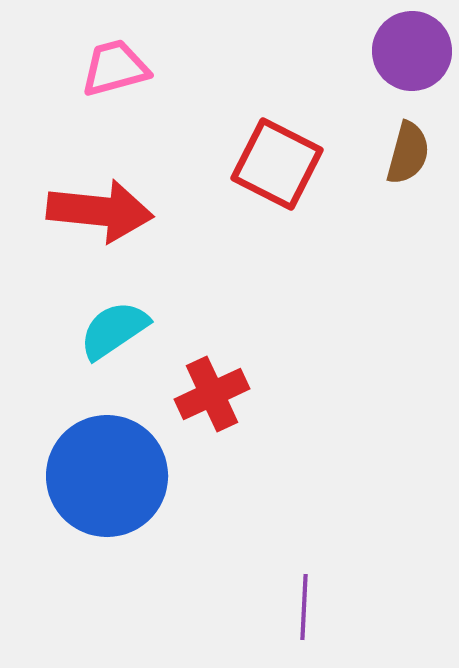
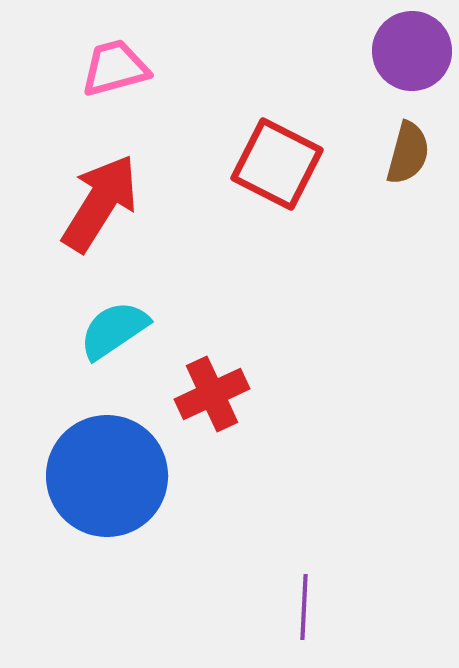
red arrow: moved 8 px up; rotated 64 degrees counterclockwise
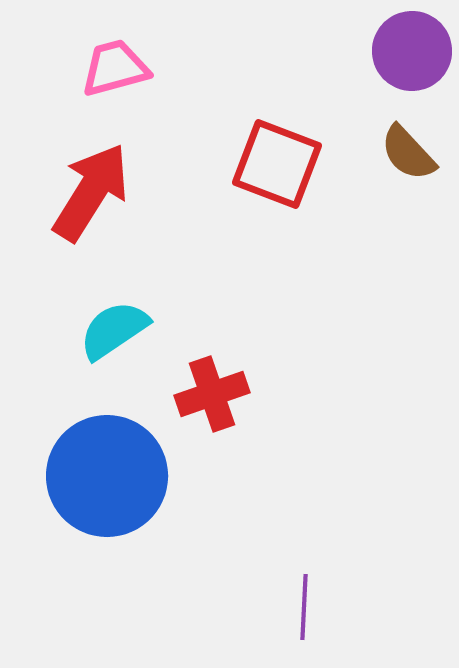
brown semicircle: rotated 122 degrees clockwise
red square: rotated 6 degrees counterclockwise
red arrow: moved 9 px left, 11 px up
red cross: rotated 6 degrees clockwise
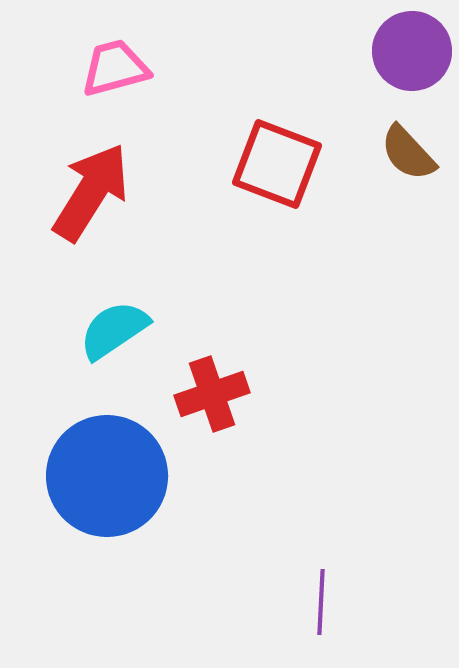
purple line: moved 17 px right, 5 px up
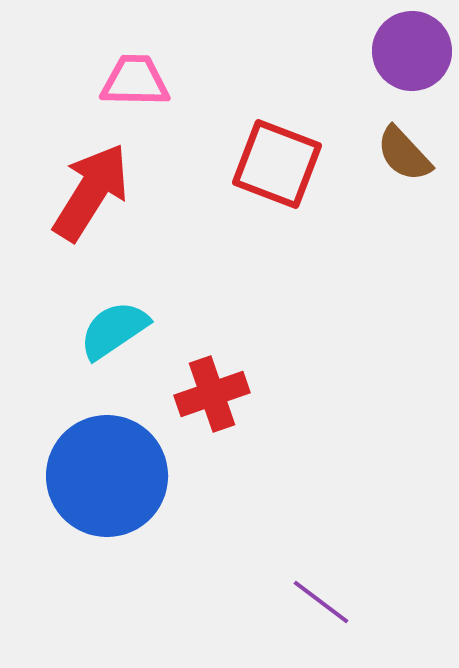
pink trapezoid: moved 20 px right, 13 px down; rotated 16 degrees clockwise
brown semicircle: moved 4 px left, 1 px down
purple line: rotated 56 degrees counterclockwise
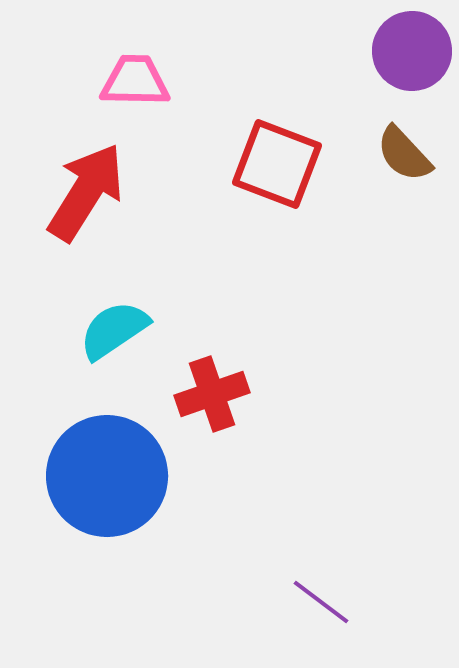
red arrow: moved 5 px left
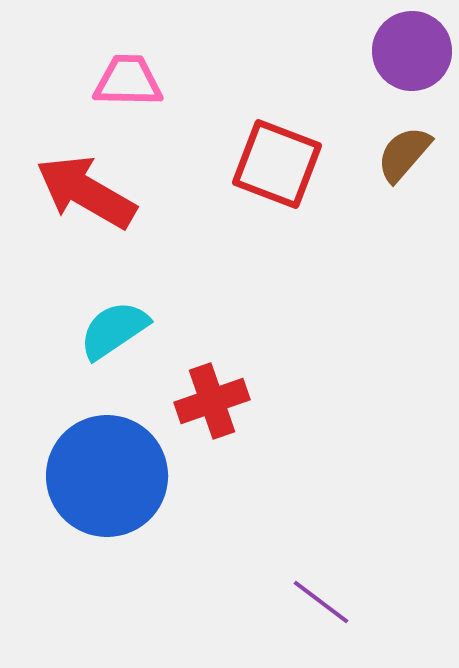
pink trapezoid: moved 7 px left
brown semicircle: rotated 84 degrees clockwise
red arrow: rotated 92 degrees counterclockwise
red cross: moved 7 px down
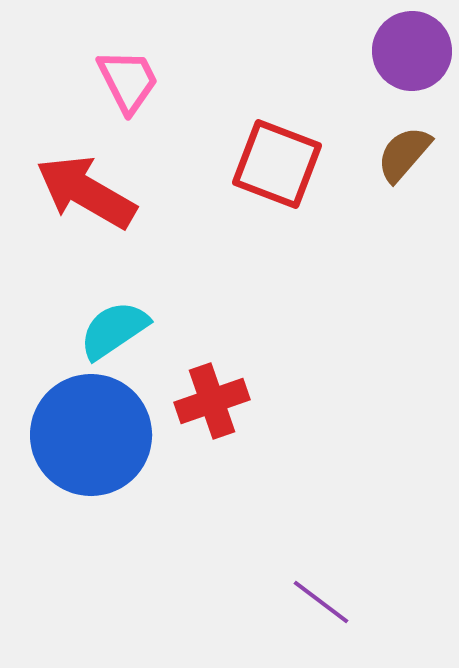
pink trapezoid: rotated 62 degrees clockwise
blue circle: moved 16 px left, 41 px up
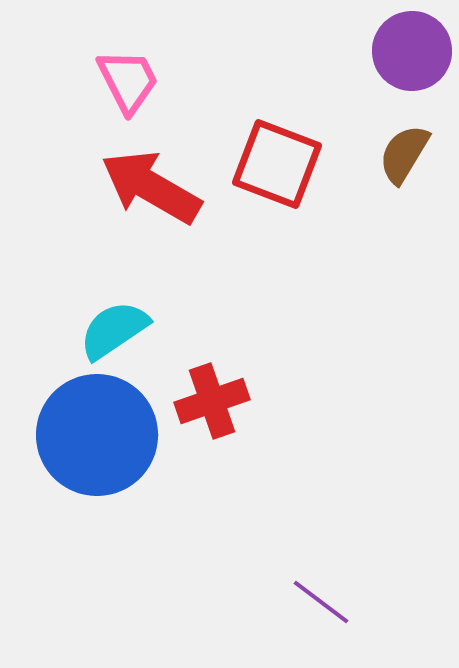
brown semicircle: rotated 10 degrees counterclockwise
red arrow: moved 65 px right, 5 px up
blue circle: moved 6 px right
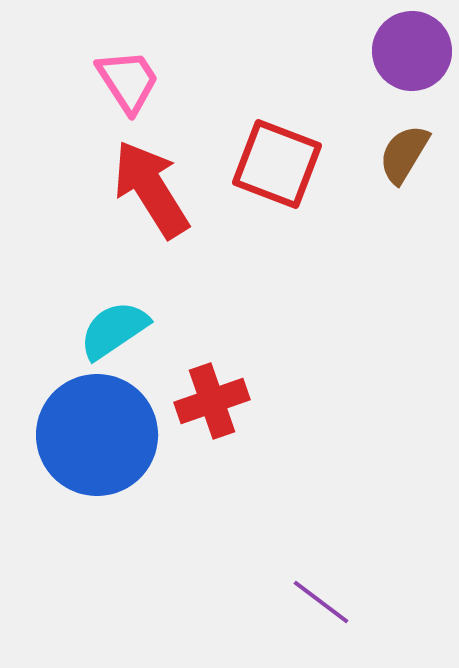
pink trapezoid: rotated 6 degrees counterclockwise
red arrow: moved 2 px down; rotated 28 degrees clockwise
